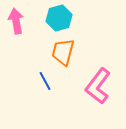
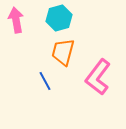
pink arrow: moved 1 px up
pink L-shape: moved 9 px up
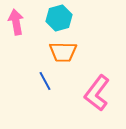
pink arrow: moved 2 px down
orange trapezoid: rotated 104 degrees counterclockwise
pink L-shape: moved 1 px left, 16 px down
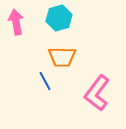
orange trapezoid: moved 1 px left, 5 px down
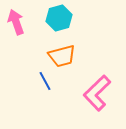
pink arrow: rotated 10 degrees counterclockwise
orange trapezoid: moved 1 px up; rotated 16 degrees counterclockwise
pink L-shape: rotated 9 degrees clockwise
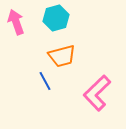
cyan hexagon: moved 3 px left
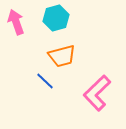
blue line: rotated 18 degrees counterclockwise
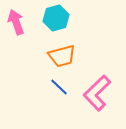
blue line: moved 14 px right, 6 px down
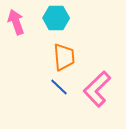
cyan hexagon: rotated 15 degrees clockwise
orange trapezoid: moved 2 px right, 1 px down; rotated 80 degrees counterclockwise
pink L-shape: moved 4 px up
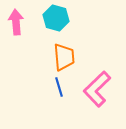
cyan hexagon: rotated 15 degrees clockwise
pink arrow: rotated 15 degrees clockwise
blue line: rotated 30 degrees clockwise
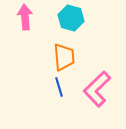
cyan hexagon: moved 15 px right
pink arrow: moved 9 px right, 5 px up
